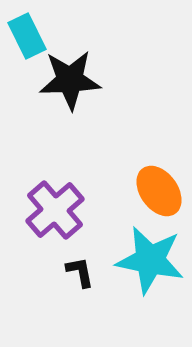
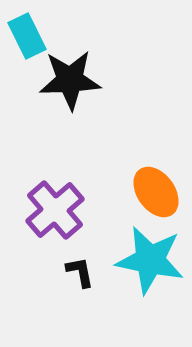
orange ellipse: moved 3 px left, 1 px down
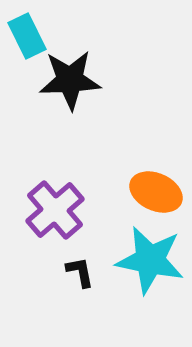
orange ellipse: rotated 30 degrees counterclockwise
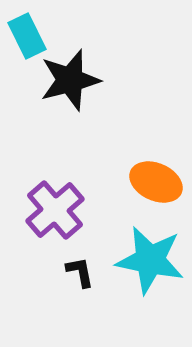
black star: rotated 12 degrees counterclockwise
orange ellipse: moved 10 px up
